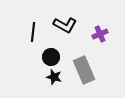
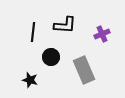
black L-shape: rotated 25 degrees counterclockwise
purple cross: moved 2 px right
black star: moved 24 px left, 3 px down
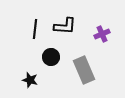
black L-shape: moved 1 px down
black line: moved 2 px right, 3 px up
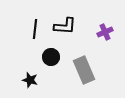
purple cross: moved 3 px right, 2 px up
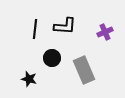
black circle: moved 1 px right, 1 px down
black star: moved 1 px left, 1 px up
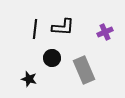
black L-shape: moved 2 px left, 1 px down
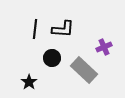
black L-shape: moved 2 px down
purple cross: moved 1 px left, 15 px down
gray rectangle: rotated 24 degrees counterclockwise
black star: moved 3 px down; rotated 21 degrees clockwise
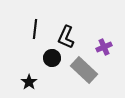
black L-shape: moved 3 px right, 8 px down; rotated 110 degrees clockwise
